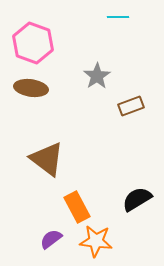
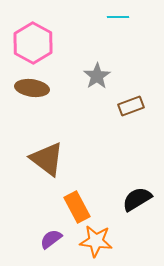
pink hexagon: rotated 9 degrees clockwise
brown ellipse: moved 1 px right
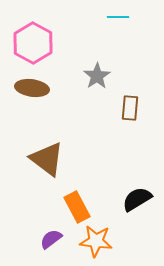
brown rectangle: moved 1 px left, 2 px down; rotated 65 degrees counterclockwise
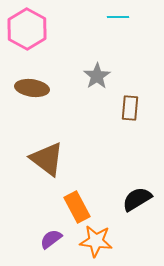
pink hexagon: moved 6 px left, 14 px up
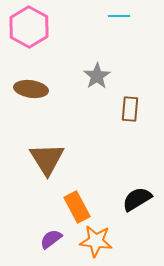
cyan line: moved 1 px right, 1 px up
pink hexagon: moved 2 px right, 2 px up
brown ellipse: moved 1 px left, 1 px down
brown rectangle: moved 1 px down
brown triangle: rotated 21 degrees clockwise
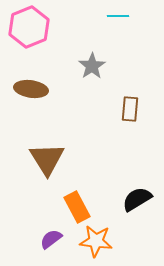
cyan line: moved 1 px left
pink hexagon: rotated 9 degrees clockwise
gray star: moved 5 px left, 10 px up
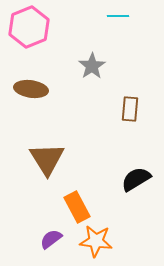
black semicircle: moved 1 px left, 20 px up
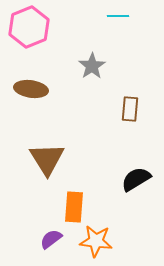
orange rectangle: moved 3 px left; rotated 32 degrees clockwise
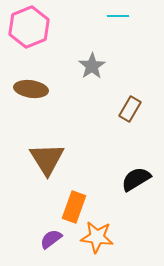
brown rectangle: rotated 25 degrees clockwise
orange rectangle: rotated 16 degrees clockwise
orange star: moved 1 px right, 4 px up
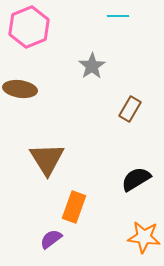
brown ellipse: moved 11 px left
orange star: moved 47 px right
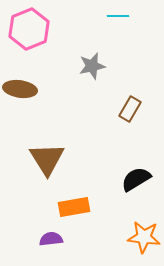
pink hexagon: moved 2 px down
gray star: rotated 20 degrees clockwise
orange rectangle: rotated 60 degrees clockwise
purple semicircle: rotated 30 degrees clockwise
